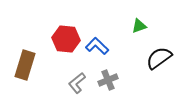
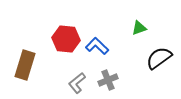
green triangle: moved 2 px down
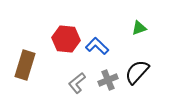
black semicircle: moved 22 px left, 14 px down; rotated 12 degrees counterclockwise
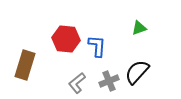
blue L-shape: rotated 50 degrees clockwise
gray cross: moved 1 px right, 1 px down
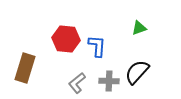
brown rectangle: moved 3 px down
gray cross: rotated 24 degrees clockwise
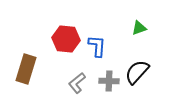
brown rectangle: moved 1 px right, 1 px down
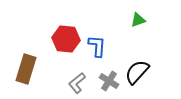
green triangle: moved 1 px left, 8 px up
gray cross: rotated 30 degrees clockwise
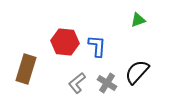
red hexagon: moved 1 px left, 3 px down
gray cross: moved 2 px left, 2 px down
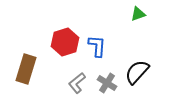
green triangle: moved 6 px up
red hexagon: rotated 24 degrees counterclockwise
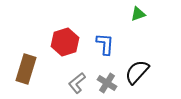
blue L-shape: moved 8 px right, 2 px up
